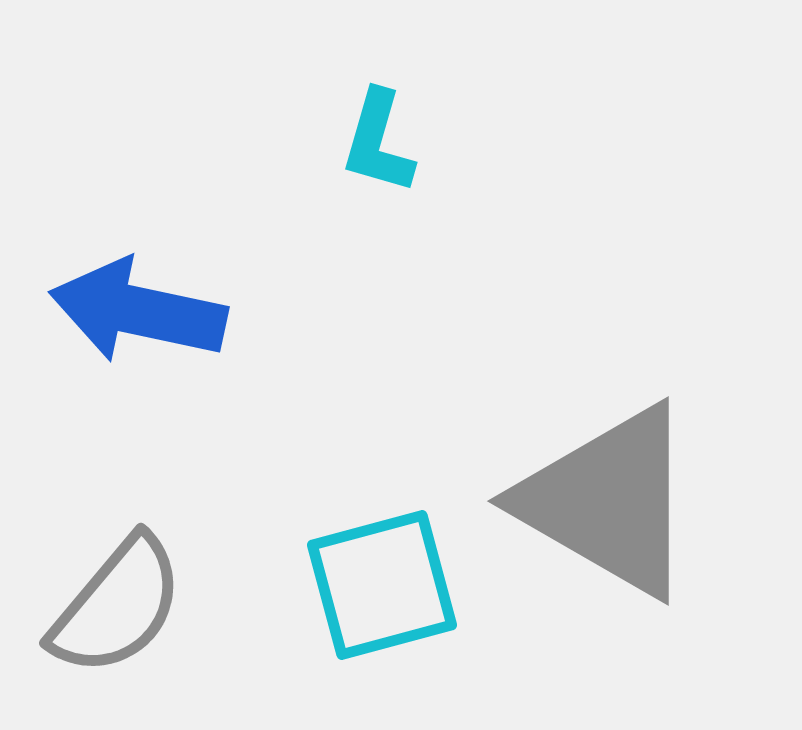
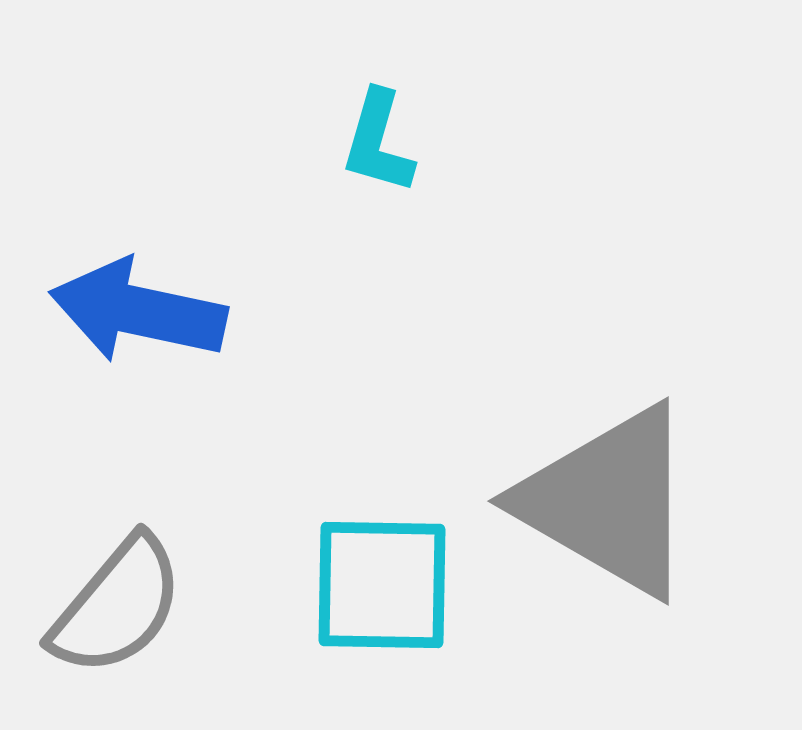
cyan square: rotated 16 degrees clockwise
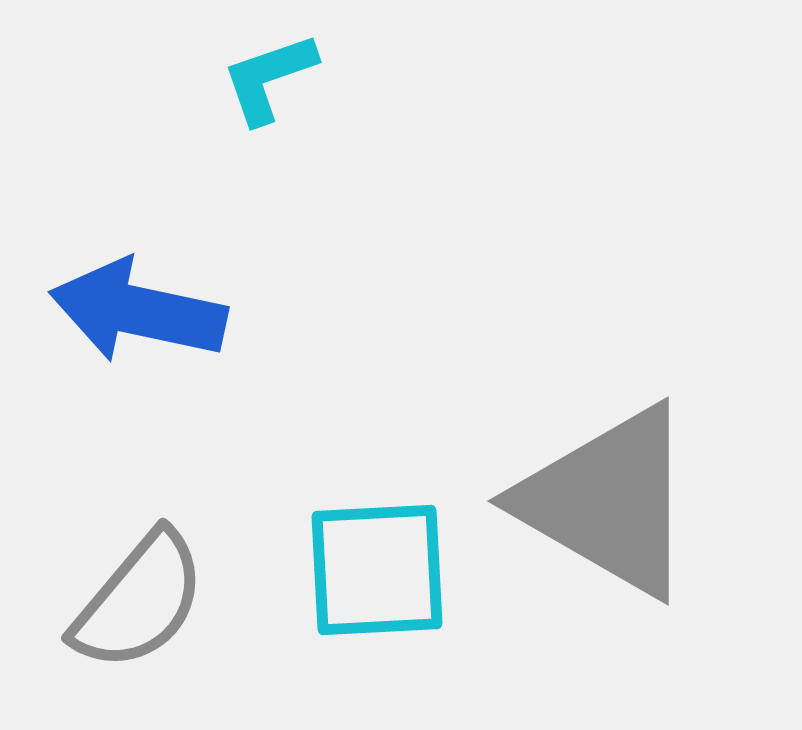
cyan L-shape: moved 109 px left, 64 px up; rotated 55 degrees clockwise
cyan square: moved 5 px left, 15 px up; rotated 4 degrees counterclockwise
gray semicircle: moved 22 px right, 5 px up
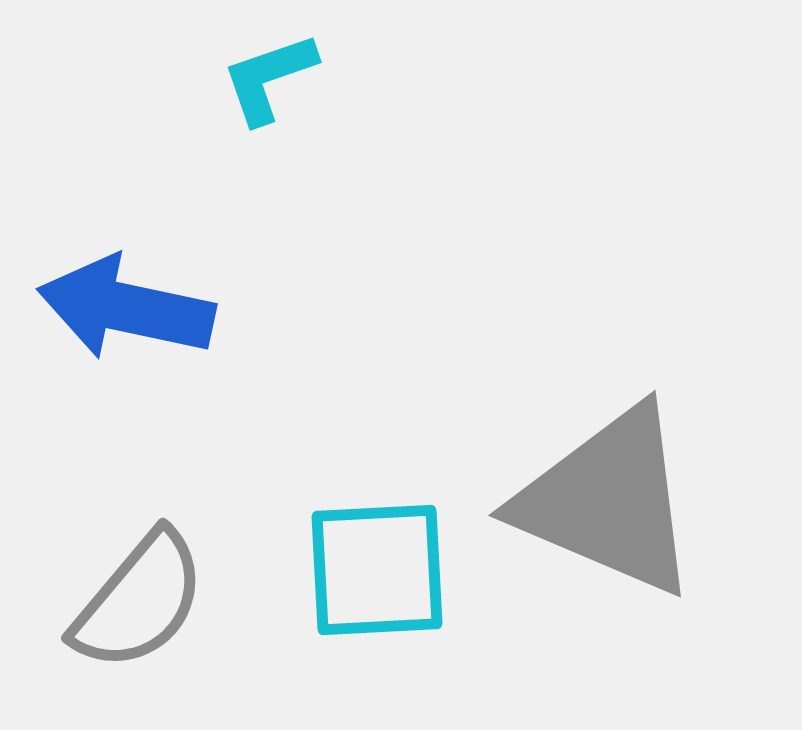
blue arrow: moved 12 px left, 3 px up
gray triangle: rotated 7 degrees counterclockwise
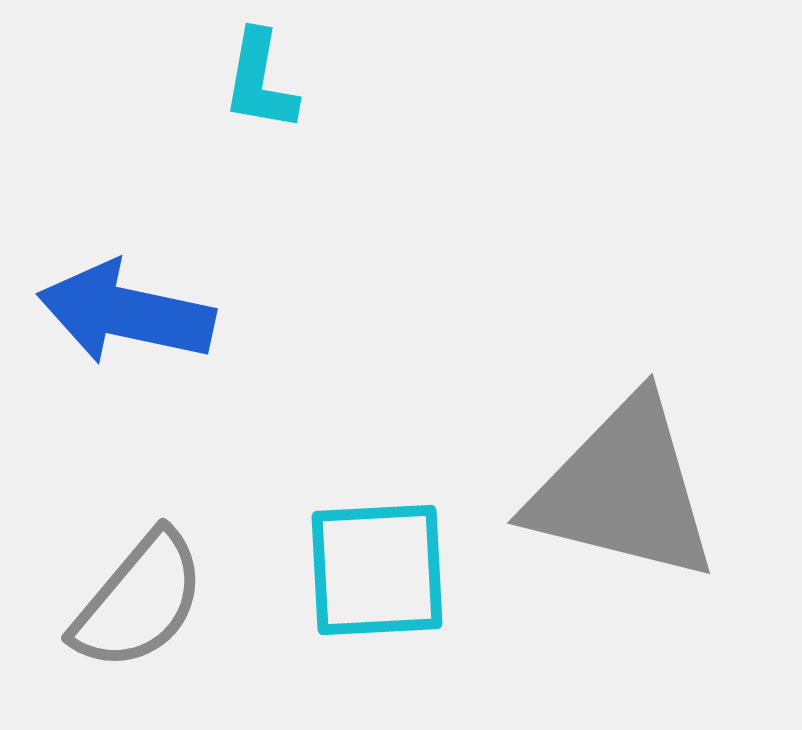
cyan L-shape: moved 9 px left, 3 px down; rotated 61 degrees counterclockwise
blue arrow: moved 5 px down
gray triangle: moved 15 px right, 11 px up; rotated 9 degrees counterclockwise
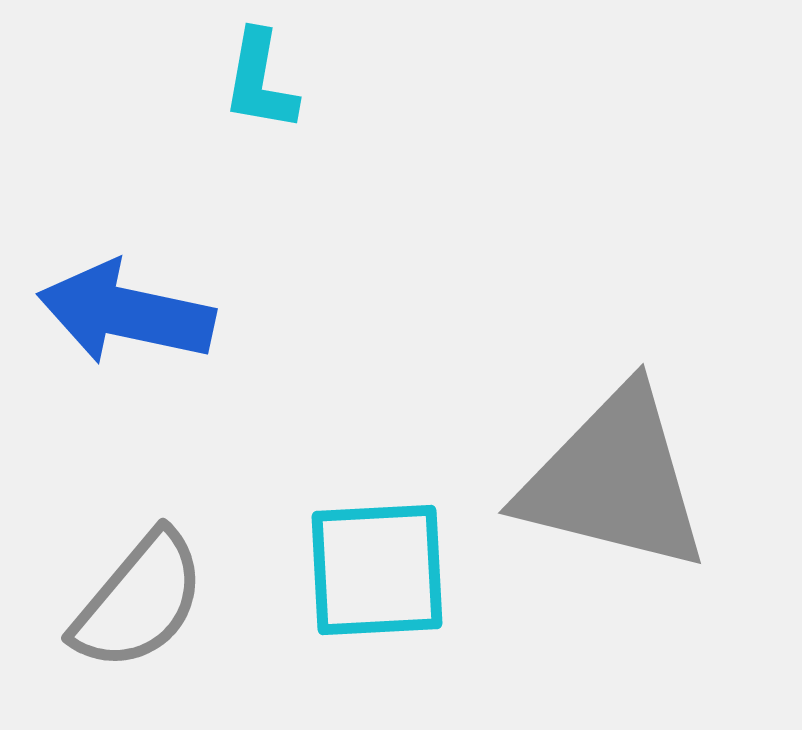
gray triangle: moved 9 px left, 10 px up
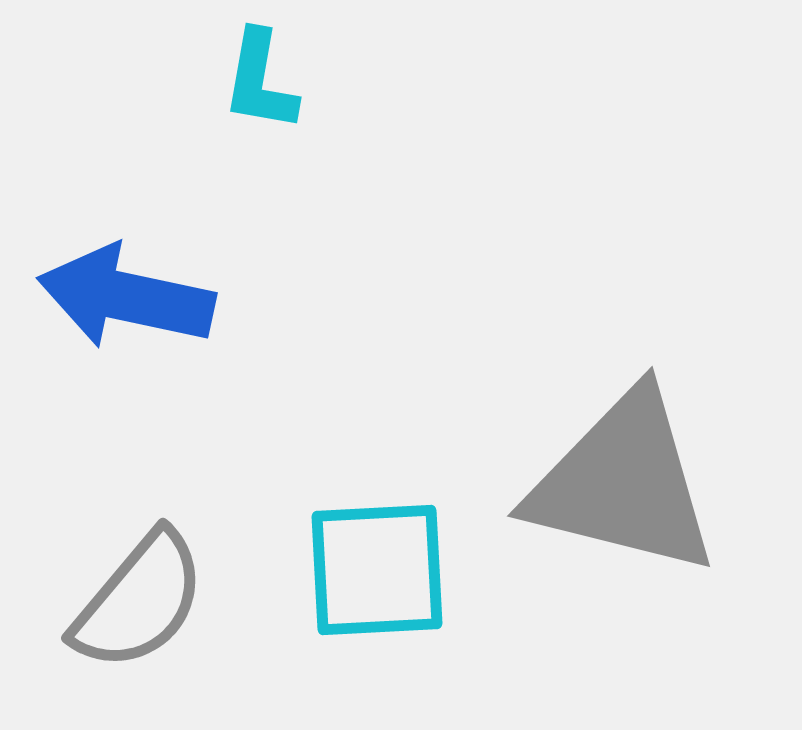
blue arrow: moved 16 px up
gray triangle: moved 9 px right, 3 px down
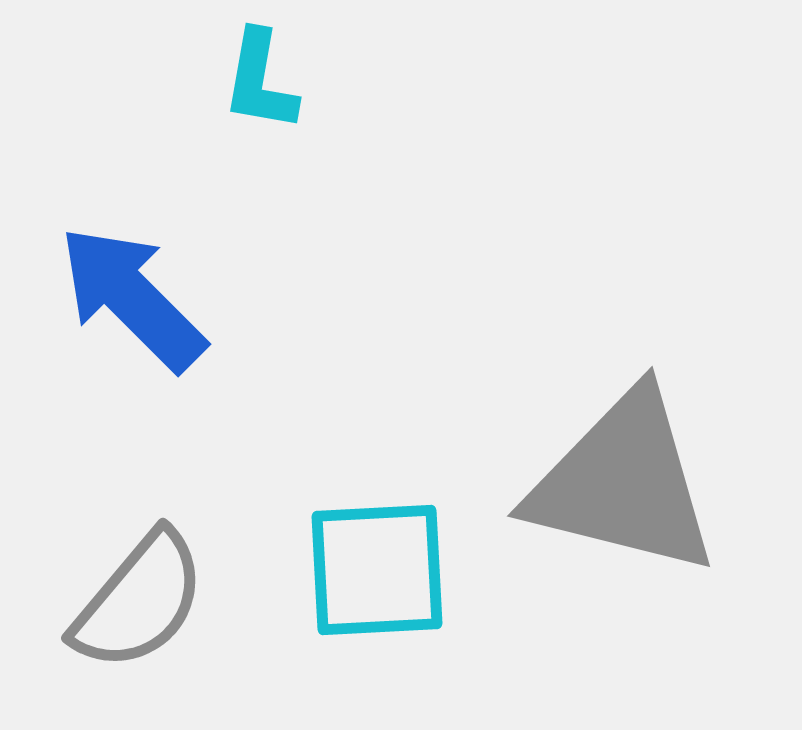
blue arrow: moved 6 px right, 1 px down; rotated 33 degrees clockwise
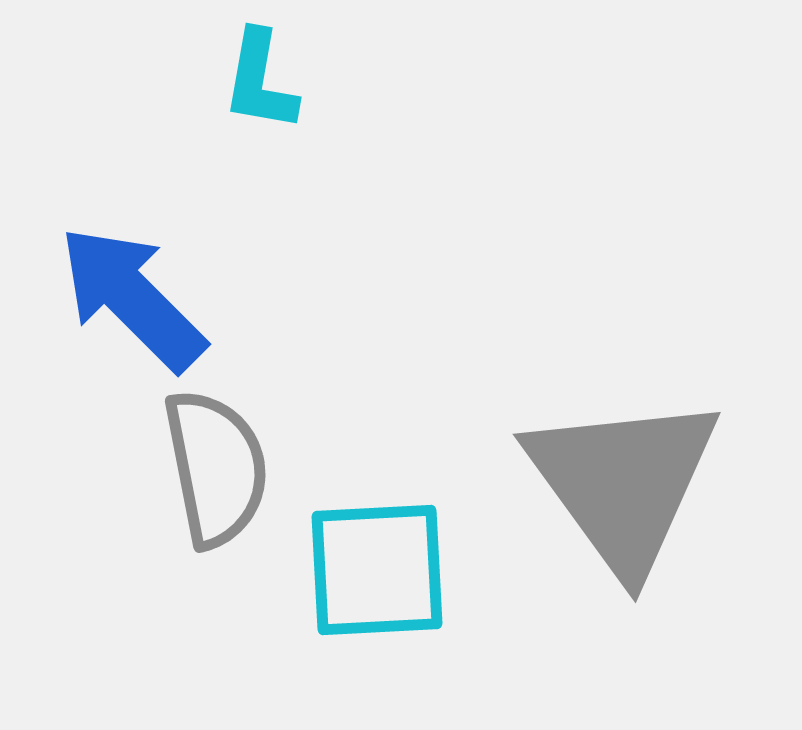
gray triangle: rotated 40 degrees clockwise
gray semicircle: moved 77 px right, 133 px up; rotated 51 degrees counterclockwise
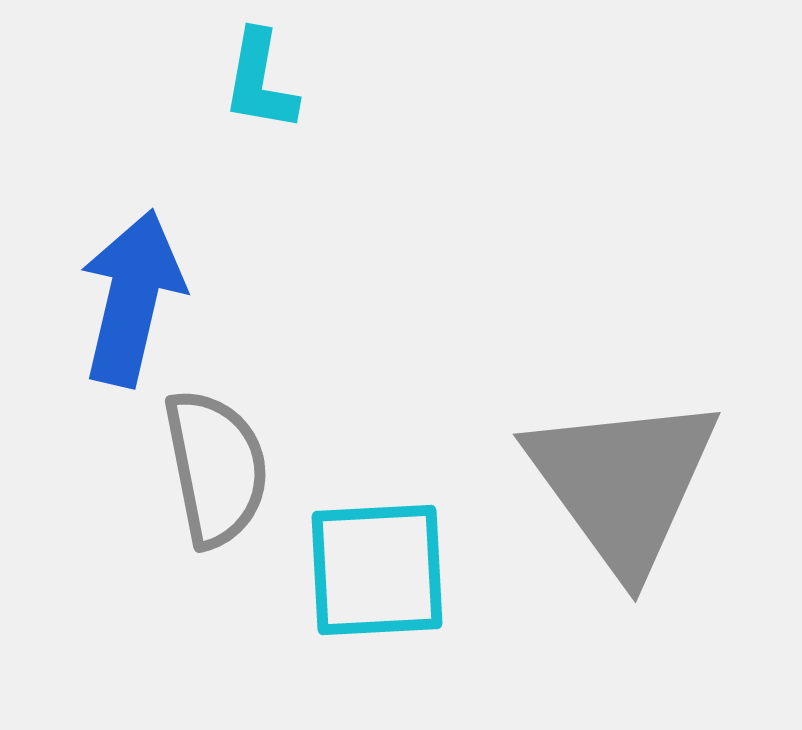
blue arrow: rotated 58 degrees clockwise
